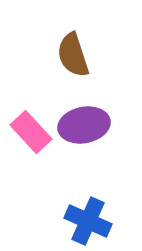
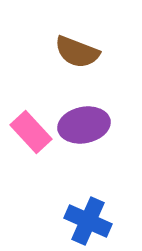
brown semicircle: moved 4 px right, 3 px up; rotated 51 degrees counterclockwise
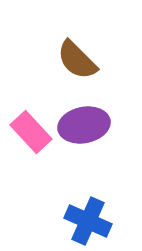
brown semicircle: moved 8 px down; rotated 24 degrees clockwise
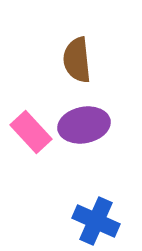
brown semicircle: rotated 39 degrees clockwise
blue cross: moved 8 px right
